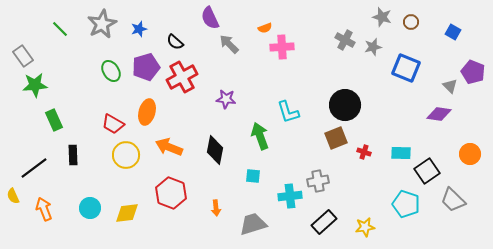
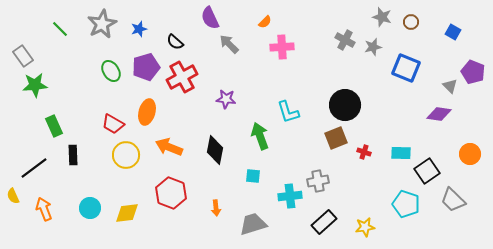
orange semicircle at (265, 28): moved 6 px up; rotated 24 degrees counterclockwise
green rectangle at (54, 120): moved 6 px down
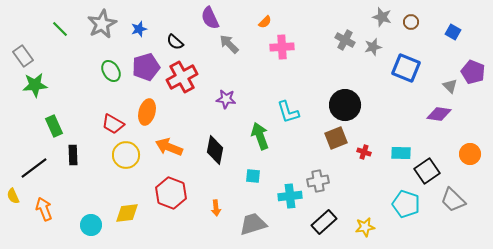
cyan circle at (90, 208): moved 1 px right, 17 px down
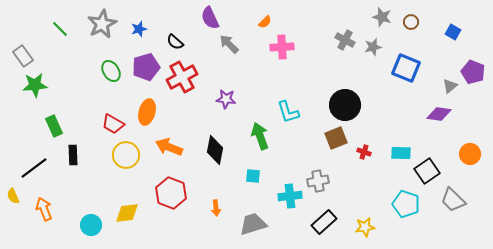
gray triangle at (450, 86): rotated 35 degrees clockwise
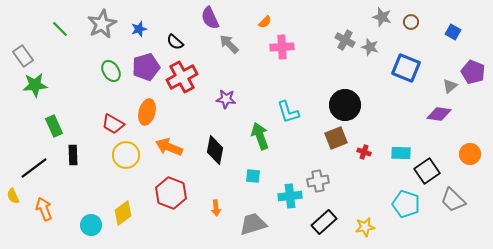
gray star at (373, 47): moved 3 px left; rotated 30 degrees clockwise
yellow diamond at (127, 213): moved 4 px left; rotated 30 degrees counterclockwise
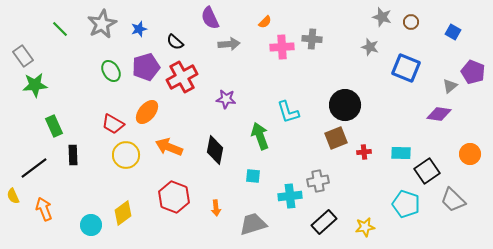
gray cross at (345, 40): moved 33 px left, 1 px up; rotated 24 degrees counterclockwise
gray arrow at (229, 44): rotated 130 degrees clockwise
orange ellipse at (147, 112): rotated 25 degrees clockwise
red cross at (364, 152): rotated 24 degrees counterclockwise
red hexagon at (171, 193): moved 3 px right, 4 px down
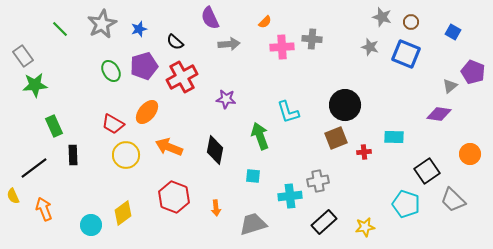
purple pentagon at (146, 67): moved 2 px left, 1 px up
blue square at (406, 68): moved 14 px up
cyan rectangle at (401, 153): moved 7 px left, 16 px up
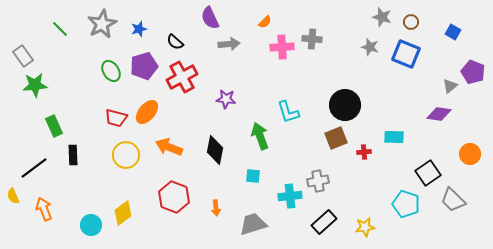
red trapezoid at (113, 124): moved 3 px right, 6 px up; rotated 15 degrees counterclockwise
black square at (427, 171): moved 1 px right, 2 px down
